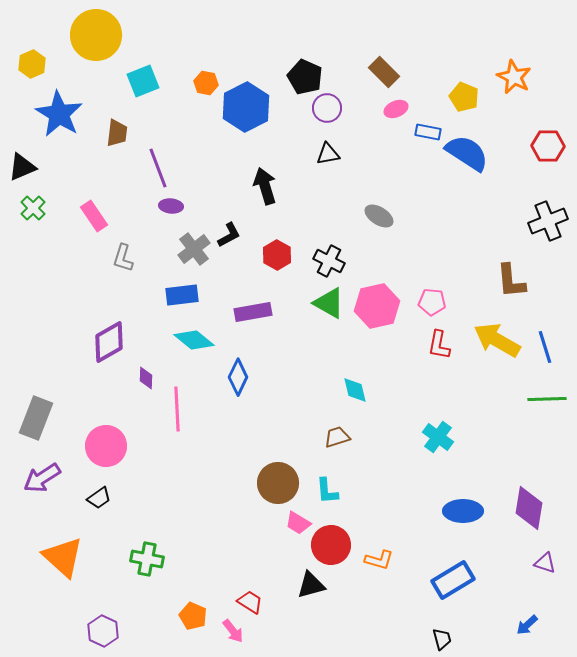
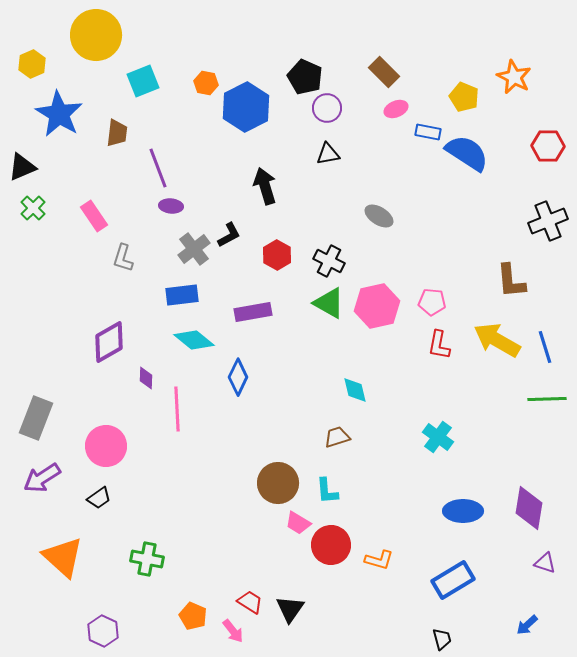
black triangle at (311, 585): moved 21 px left, 24 px down; rotated 40 degrees counterclockwise
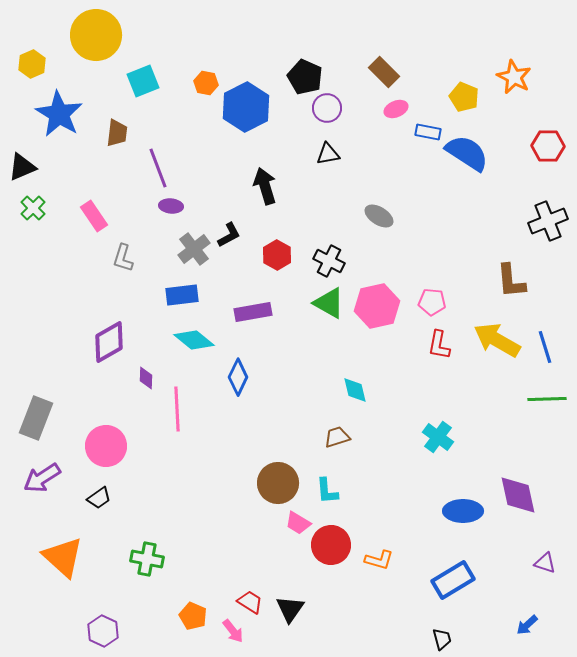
purple diamond at (529, 508): moved 11 px left, 13 px up; rotated 21 degrees counterclockwise
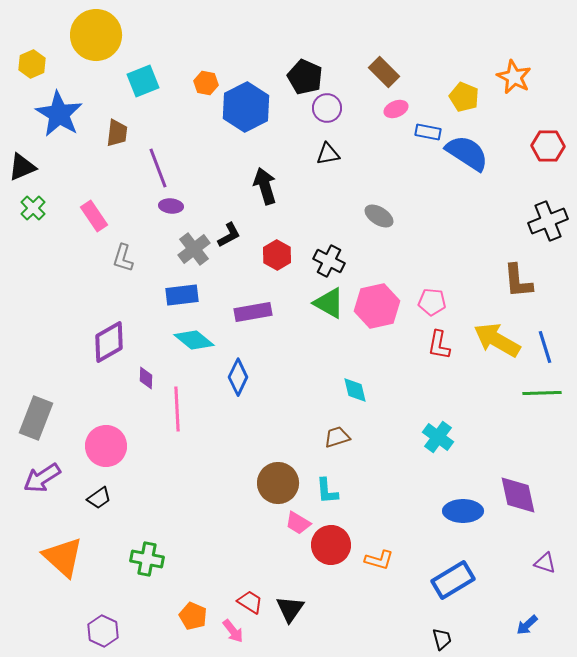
brown L-shape at (511, 281): moved 7 px right
green line at (547, 399): moved 5 px left, 6 px up
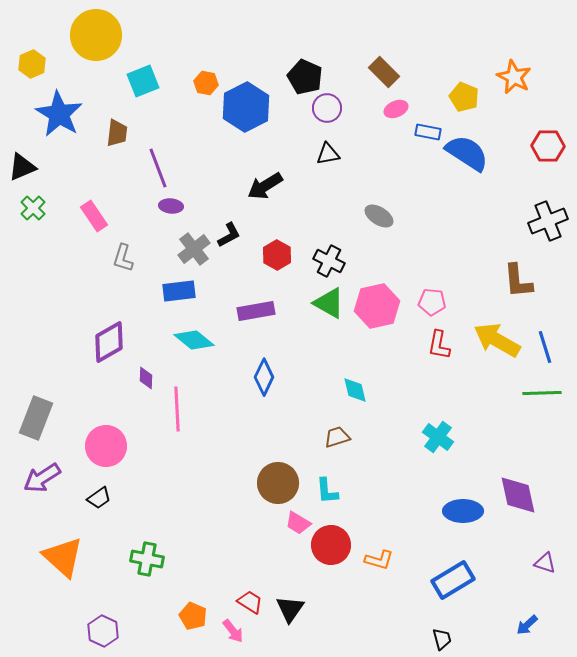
black arrow at (265, 186): rotated 105 degrees counterclockwise
blue rectangle at (182, 295): moved 3 px left, 4 px up
purple rectangle at (253, 312): moved 3 px right, 1 px up
blue diamond at (238, 377): moved 26 px right
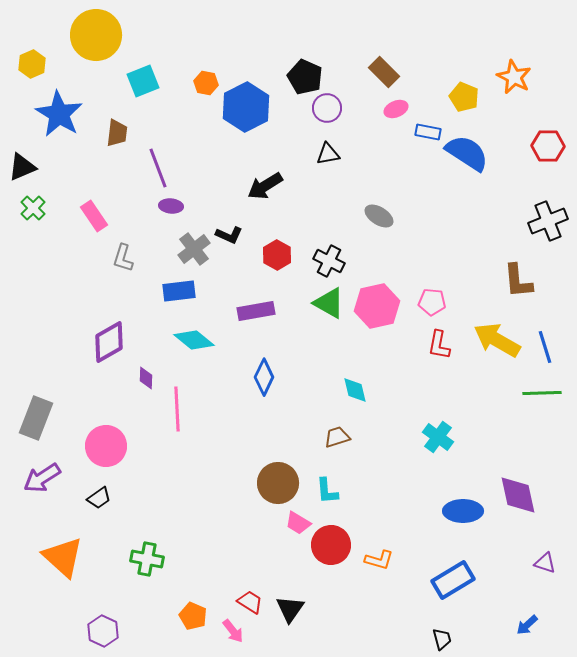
black L-shape at (229, 235): rotated 52 degrees clockwise
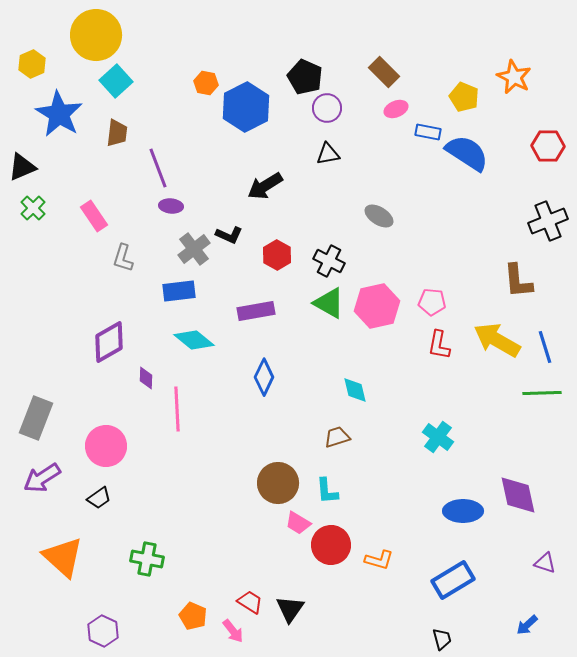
cyan square at (143, 81): moved 27 px left; rotated 20 degrees counterclockwise
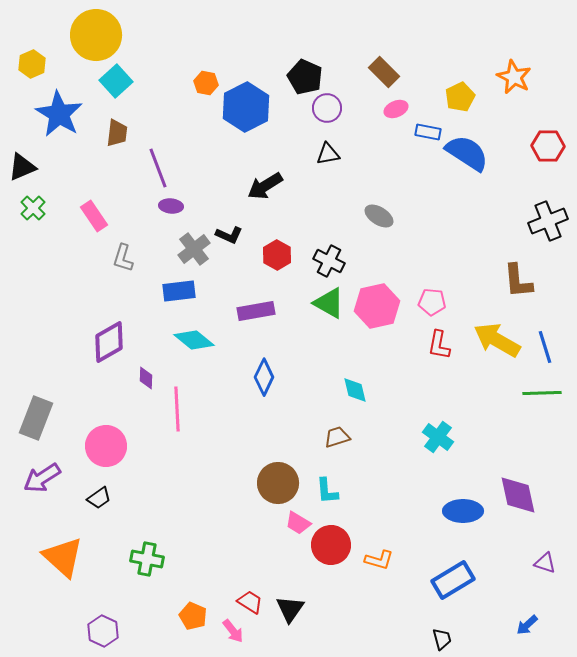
yellow pentagon at (464, 97): moved 4 px left; rotated 24 degrees clockwise
